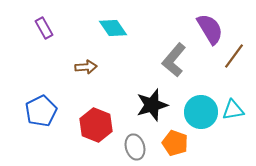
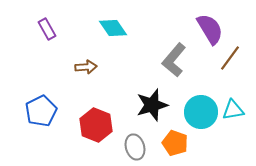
purple rectangle: moved 3 px right, 1 px down
brown line: moved 4 px left, 2 px down
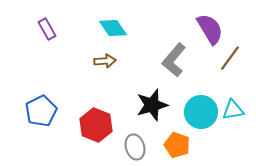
brown arrow: moved 19 px right, 6 px up
orange pentagon: moved 2 px right, 2 px down
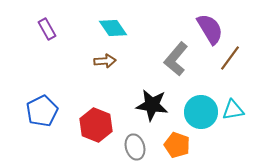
gray L-shape: moved 2 px right, 1 px up
black star: rotated 24 degrees clockwise
blue pentagon: moved 1 px right
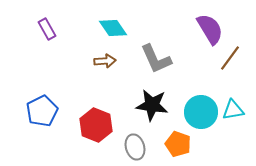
gray L-shape: moved 20 px left; rotated 64 degrees counterclockwise
orange pentagon: moved 1 px right, 1 px up
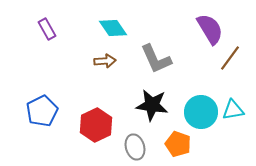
red hexagon: rotated 12 degrees clockwise
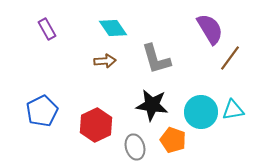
gray L-shape: rotated 8 degrees clockwise
orange pentagon: moved 5 px left, 4 px up
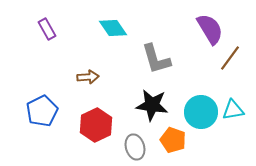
brown arrow: moved 17 px left, 16 px down
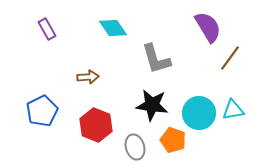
purple semicircle: moved 2 px left, 2 px up
cyan circle: moved 2 px left, 1 px down
red hexagon: rotated 12 degrees counterclockwise
